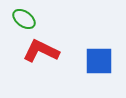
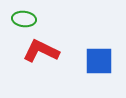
green ellipse: rotated 30 degrees counterclockwise
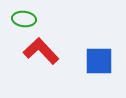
red L-shape: rotated 21 degrees clockwise
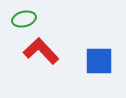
green ellipse: rotated 20 degrees counterclockwise
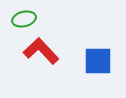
blue square: moved 1 px left
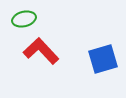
blue square: moved 5 px right, 2 px up; rotated 16 degrees counterclockwise
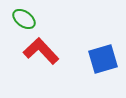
green ellipse: rotated 50 degrees clockwise
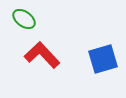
red L-shape: moved 1 px right, 4 px down
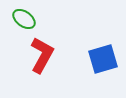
red L-shape: rotated 72 degrees clockwise
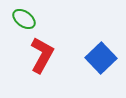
blue square: moved 2 px left, 1 px up; rotated 28 degrees counterclockwise
